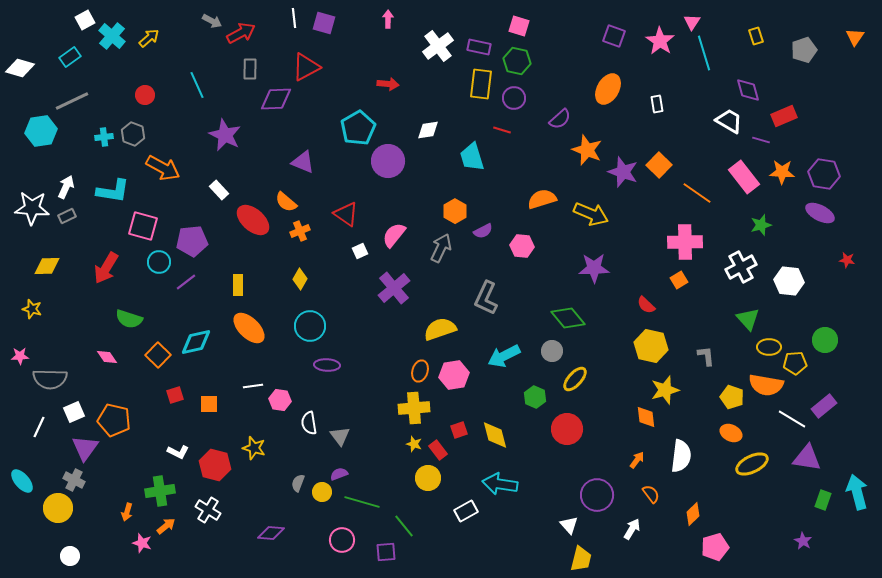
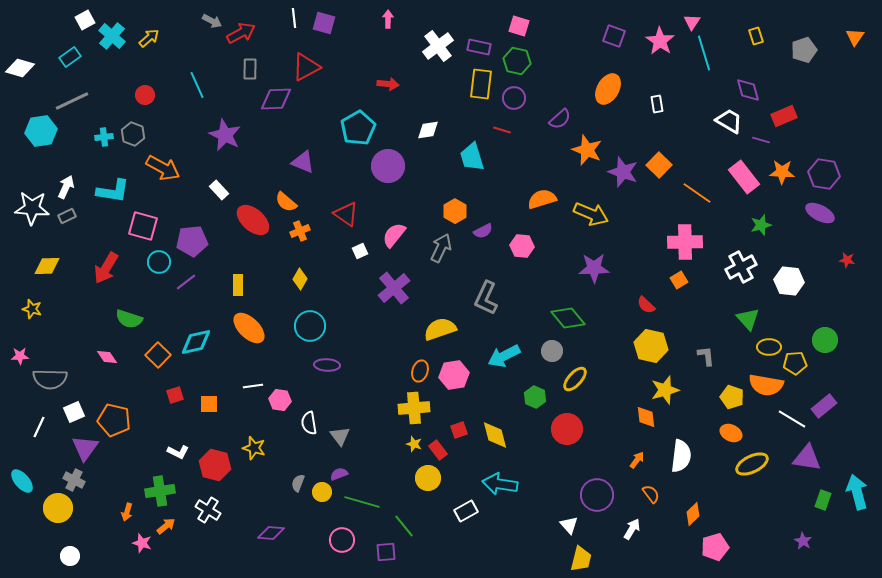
purple circle at (388, 161): moved 5 px down
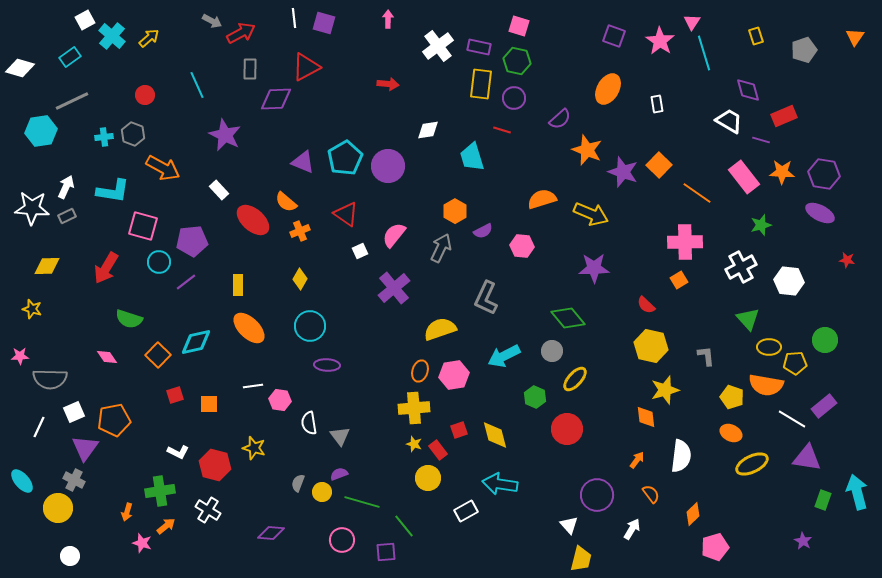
cyan pentagon at (358, 128): moved 13 px left, 30 px down
orange pentagon at (114, 420): rotated 24 degrees counterclockwise
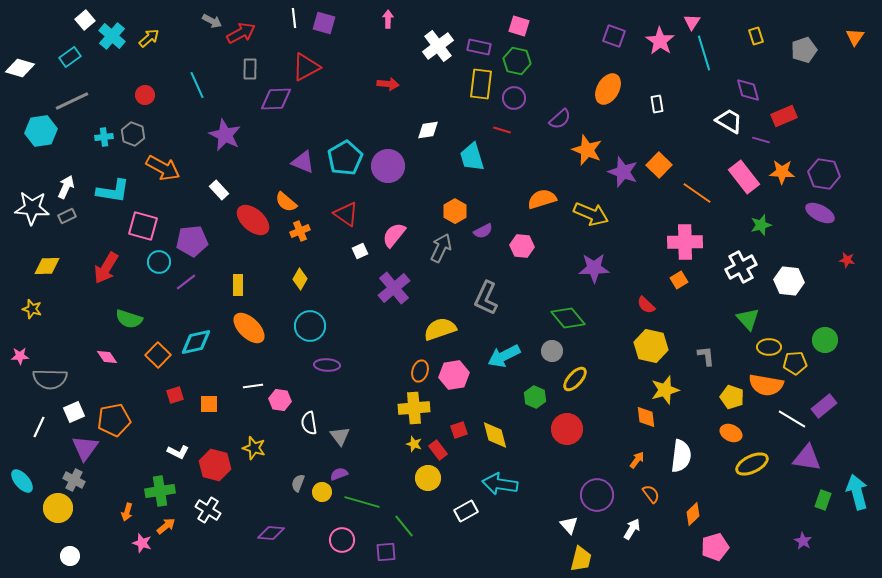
white square at (85, 20): rotated 12 degrees counterclockwise
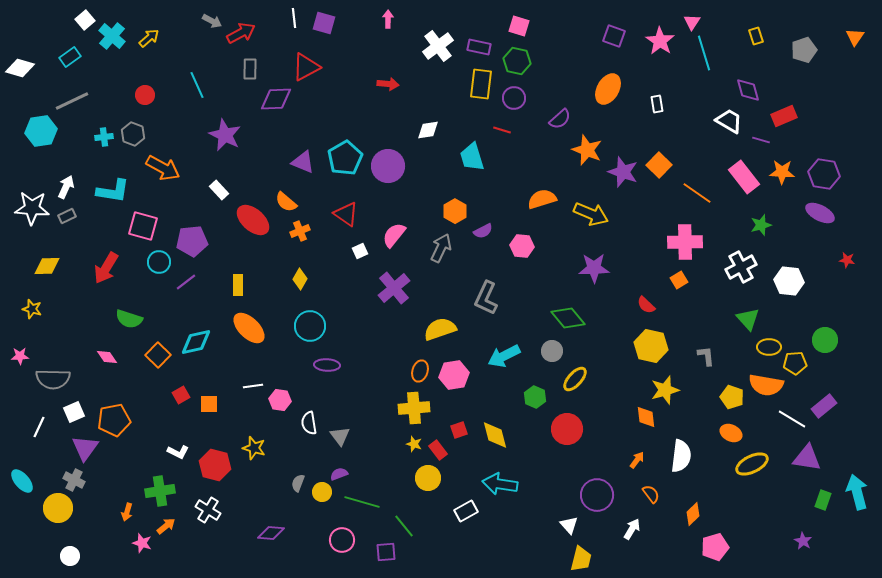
gray semicircle at (50, 379): moved 3 px right
red square at (175, 395): moved 6 px right; rotated 12 degrees counterclockwise
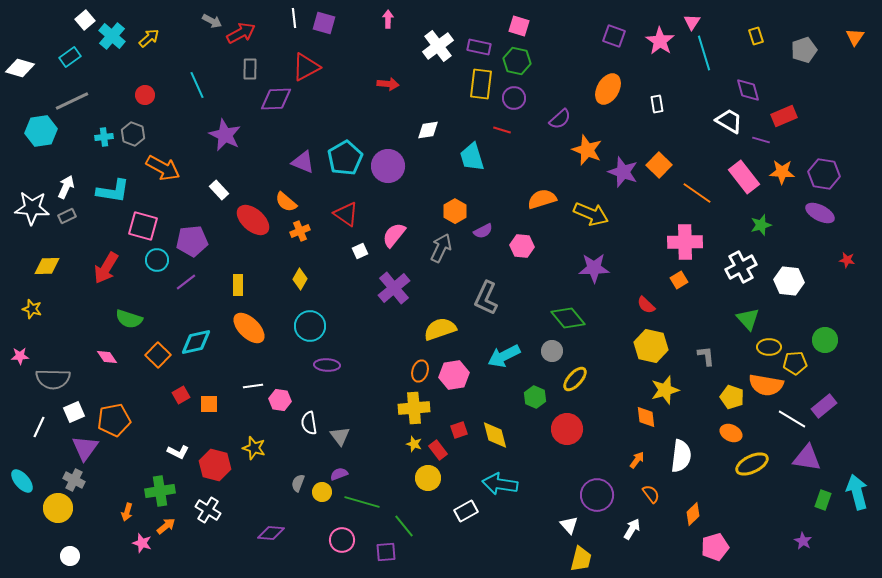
cyan circle at (159, 262): moved 2 px left, 2 px up
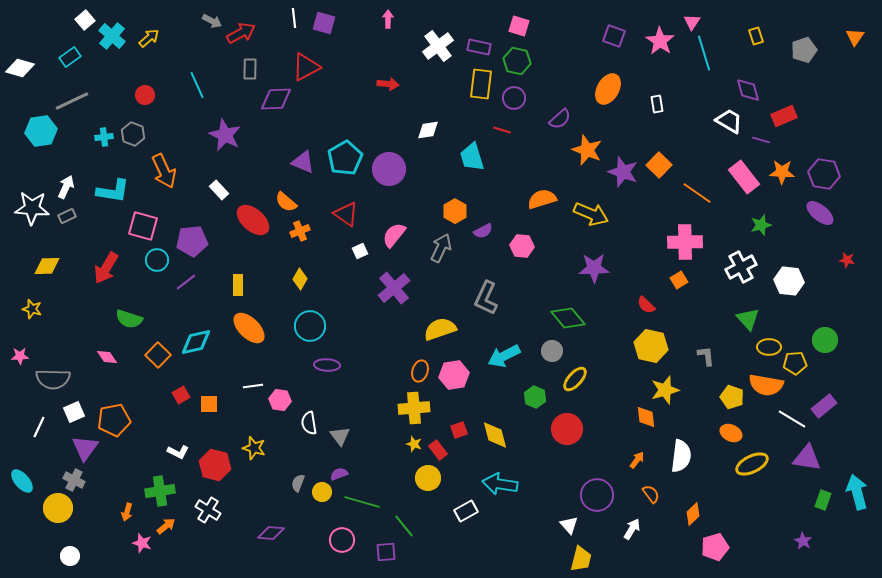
purple circle at (388, 166): moved 1 px right, 3 px down
orange arrow at (163, 168): moved 1 px right, 3 px down; rotated 36 degrees clockwise
purple ellipse at (820, 213): rotated 12 degrees clockwise
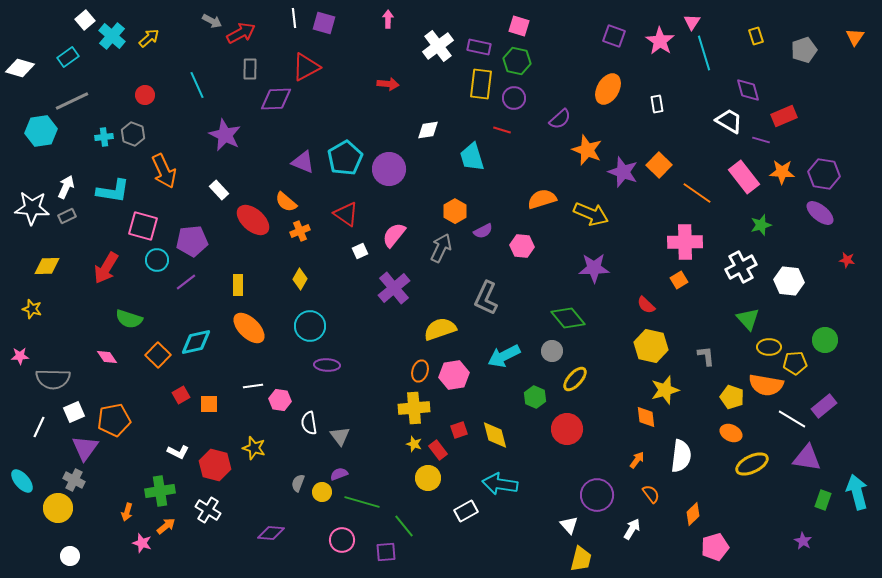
cyan rectangle at (70, 57): moved 2 px left
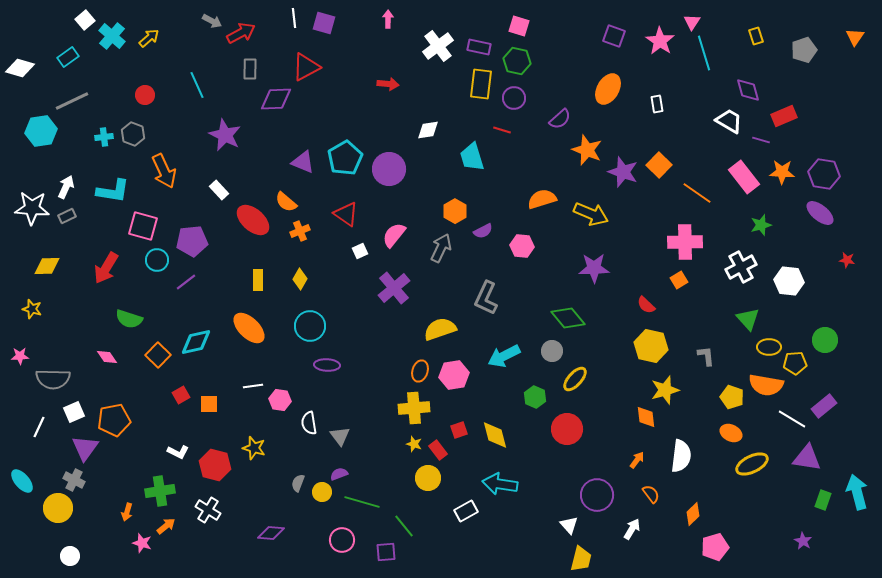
yellow rectangle at (238, 285): moved 20 px right, 5 px up
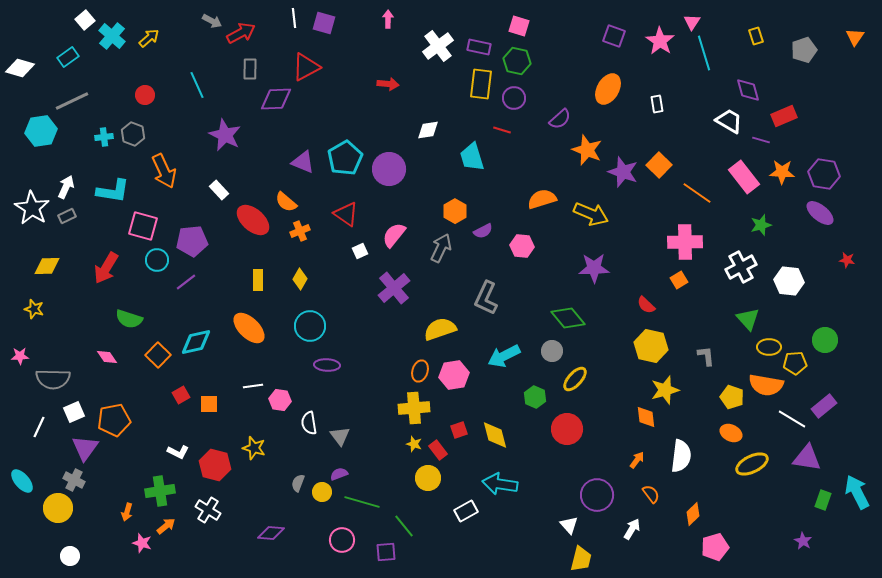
white star at (32, 208): rotated 28 degrees clockwise
yellow star at (32, 309): moved 2 px right
cyan arrow at (857, 492): rotated 12 degrees counterclockwise
